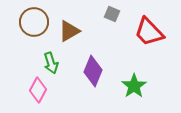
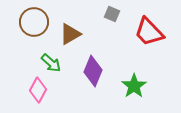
brown triangle: moved 1 px right, 3 px down
green arrow: rotated 30 degrees counterclockwise
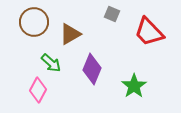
purple diamond: moved 1 px left, 2 px up
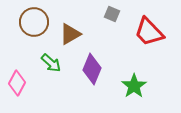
pink diamond: moved 21 px left, 7 px up
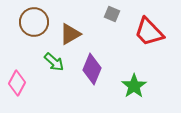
green arrow: moved 3 px right, 1 px up
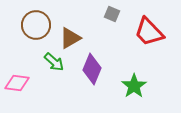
brown circle: moved 2 px right, 3 px down
brown triangle: moved 4 px down
pink diamond: rotated 70 degrees clockwise
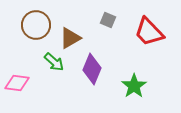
gray square: moved 4 px left, 6 px down
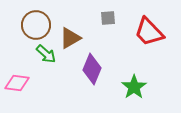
gray square: moved 2 px up; rotated 28 degrees counterclockwise
green arrow: moved 8 px left, 8 px up
green star: moved 1 px down
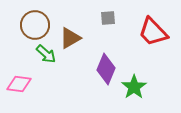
brown circle: moved 1 px left
red trapezoid: moved 4 px right
purple diamond: moved 14 px right
pink diamond: moved 2 px right, 1 px down
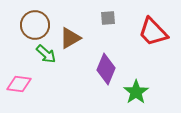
green star: moved 2 px right, 5 px down
